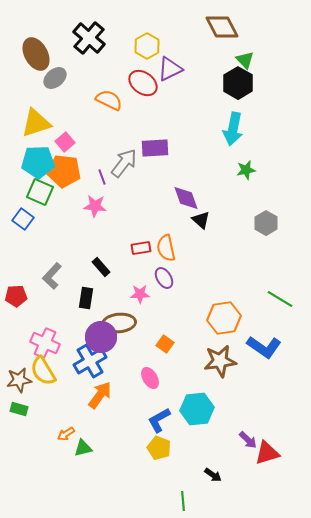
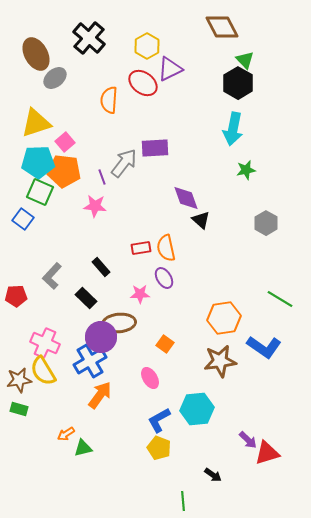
orange semicircle at (109, 100): rotated 112 degrees counterclockwise
black rectangle at (86, 298): rotated 55 degrees counterclockwise
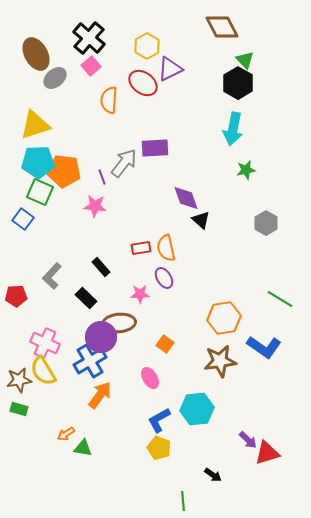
yellow triangle at (36, 123): moved 1 px left, 2 px down
pink square at (65, 142): moved 26 px right, 76 px up
green triangle at (83, 448): rotated 24 degrees clockwise
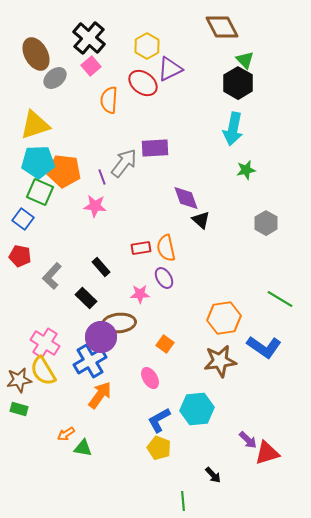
red pentagon at (16, 296): moved 4 px right, 40 px up; rotated 15 degrees clockwise
pink cross at (45, 343): rotated 8 degrees clockwise
black arrow at (213, 475): rotated 12 degrees clockwise
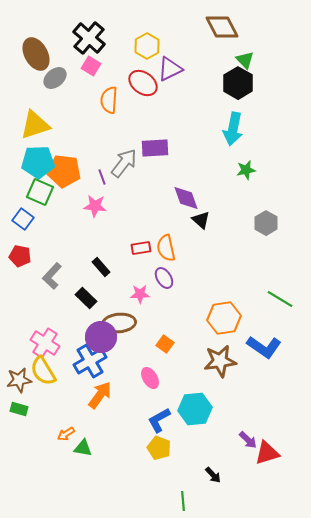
pink square at (91, 66): rotated 18 degrees counterclockwise
cyan hexagon at (197, 409): moved 2 px left
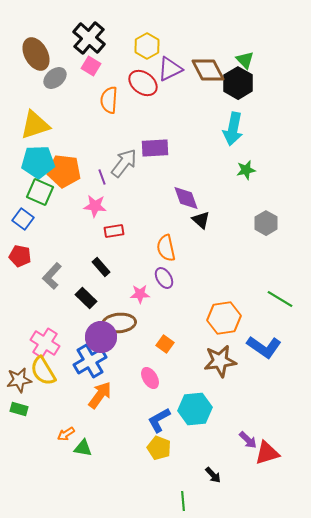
brown diamond at (222, 27): moved 14 px left, 43 px down
red rectangle at (141, 248): moved 27 px left, 17 px up
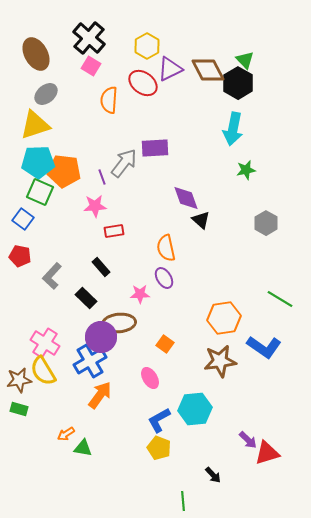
gray ellipse at (55, 78): moved 9 px left, 16 px down
pink star at (95, 206): rotated 10 degrees counterclockwise
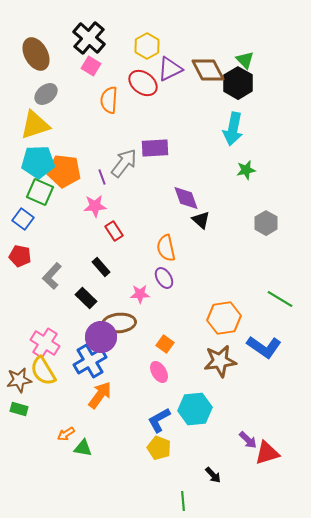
red rectangle at (114, 231): rotated 66 degrees clockwise
pink ellipse at (150, 378): moved 9 px right, 6 px up
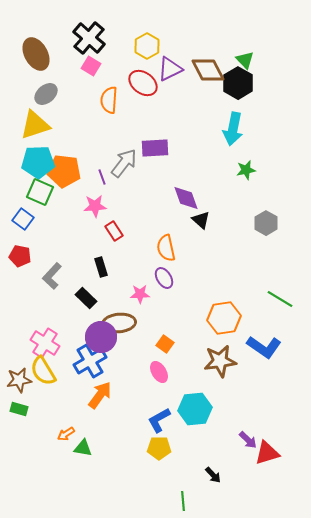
black rectangle at (101, 267): rotated 24 degrees clockwise
yellow pentagon at (159, 448): rotated 20 degrees counterclockwise
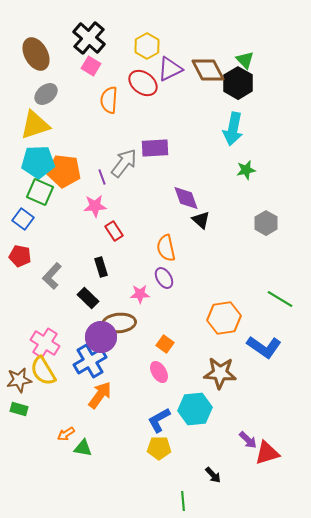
black rectangle at (86, 298): moved 2 px right
brown star at (220, 361): moved 12 px down; rotated 12 degrees clockwise
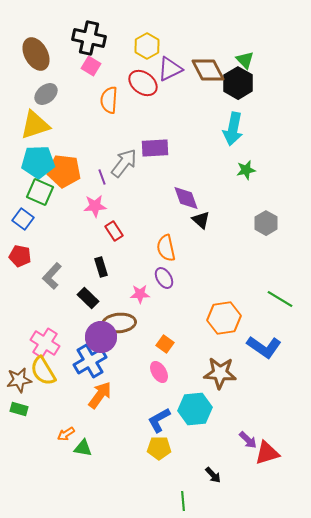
black cross at (89, 38): rotated 28 degrees counterclockwise
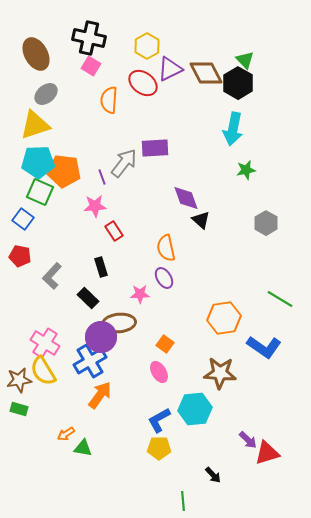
brown diamond at (208, 70): moved 2 px left, 3 px down
